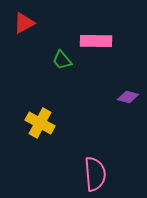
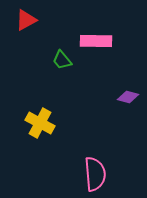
red triangle: moved 2 px right, 3 px up
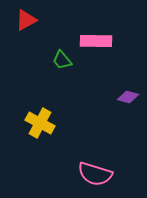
pink semicircle: rotated 112 degrees clockwise
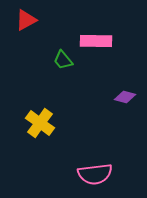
green trapezoid: moved 1 px right
purple diamond: moved 3 px left
yellow cross: rotated 8 degrees clockwise
pink semicircle: rotated 24 degrees counterclockwise
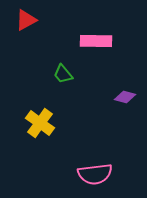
green trapezoid: moved 14 px down
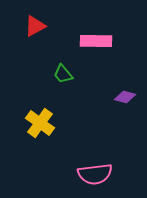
red triangle: moved 9 px right, 6 px down
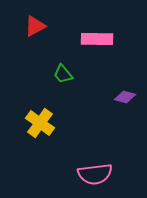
pink rectangle: moved 1 px right, 2 px up
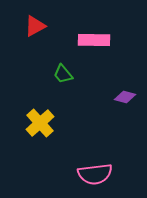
pink rectangle: moved 3 px left, 1 px down
yellow cross: rotated 12 degrees clockwise
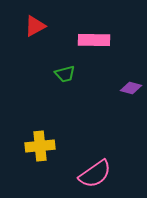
green trapezoid: moved 2 px right; rotated 65 degrees counterclockwise
purple diamond: moved 6 px right, 9 px up
yellow cross: moved 23 px down; rotated 36 degrees clockwise
pink semicircle: rotated 28 degrees counterclockwise
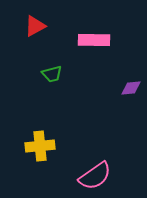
green trapezoid: moved 13 px left
purple diamond: rotated 20 degrees counterclockwise
pink semicircle: moved 2 px down
